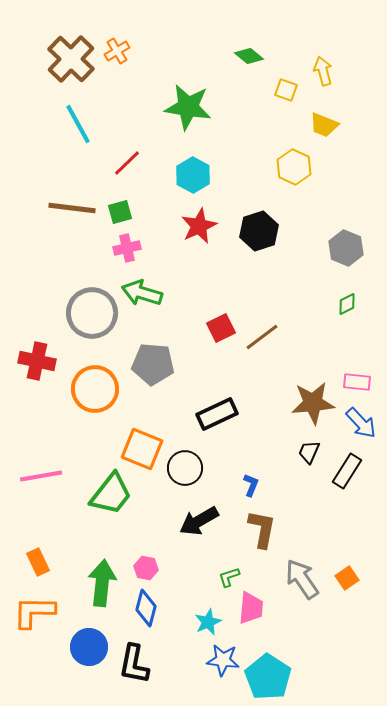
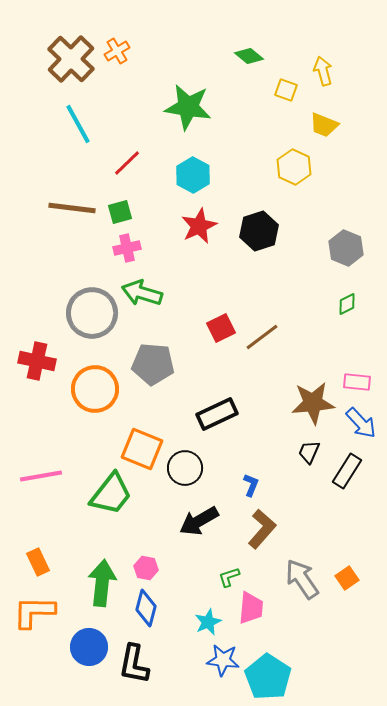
brown L-shape at (262, 529): rotated 30 degrees clockwise
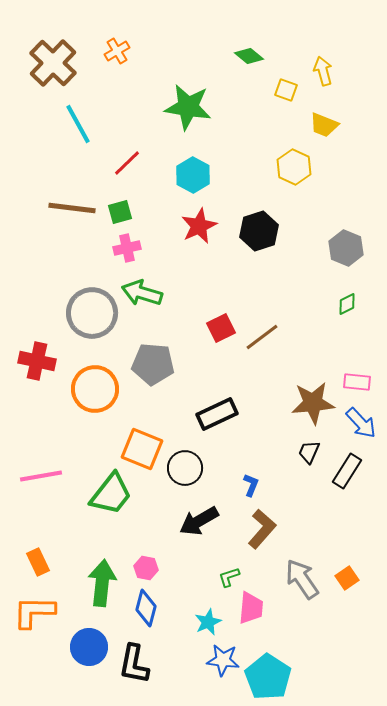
brown cross at (71, 59): moved 18 px left, 4 px down
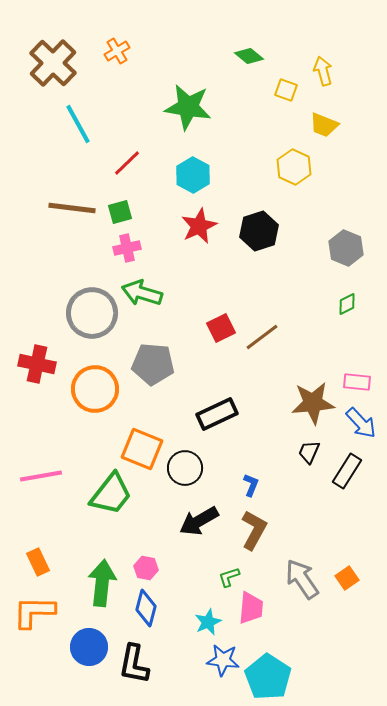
red cross at (37, 361): moved 3 px down
brown L-shape at (262, 529): moved 8 px left, 1 px down; rotated 12 degrees counterclockwise
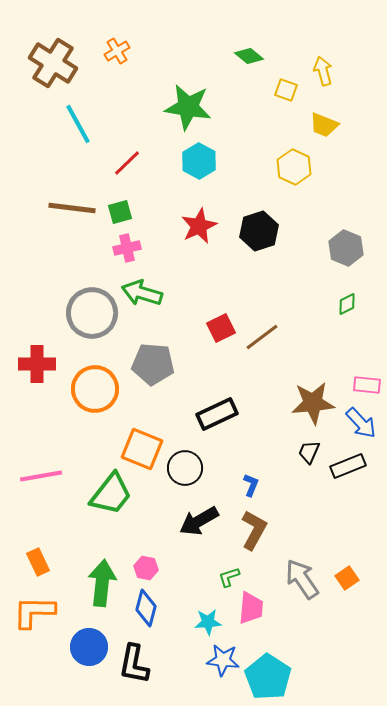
brown cross at (53, 63): rotated 12 degrees counterclockwise
cyan hexagon at (193, 175): moved 6 px right, 14 px up
red cross at (37, 364): rotated 12 degrees counterclockwise
pink rectangle at (357, 382): moved 10 px right, 3 px down
black rectangle at (347, 471): moved 1 px right, 5 px up; rotated 36 degrees clockwise
cyan star at (208, 622): rotated 20 degrees clockwise
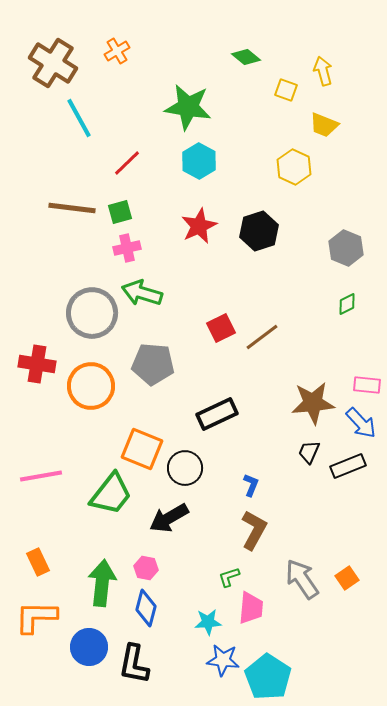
green diamond at (249, 56): moved 3 px left, 1 px down
cyan line at (78, 124): moved 1 px right, 6 px up
red cross at (37, 364): rotated 9 degrees clockwise
orange circle at (95, 389): moved 4 px left, 3 px up
black arrow at (199, 521): moved 30 px left, 3 px up
orange L-shape at (34, 612): moved 2 px right, 5 px down
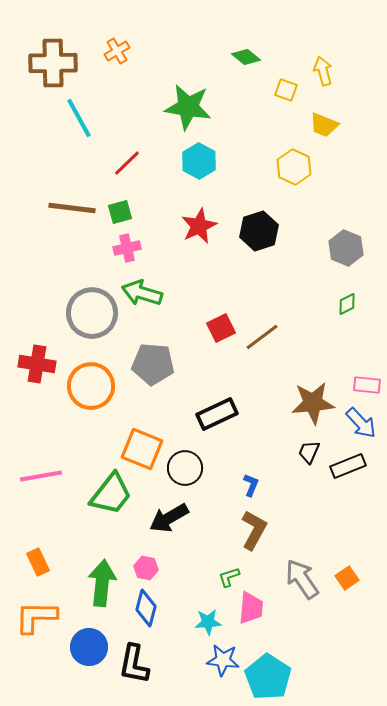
brown cross at (53, 63): rotated 33 degrees counterclockwise
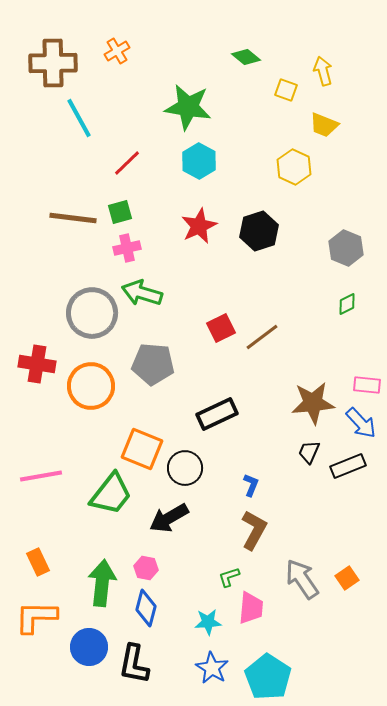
brown line at (72, 208): moved 1 px right, 10 px down
blue star at (223, 660): moved 11 px left, 8 px down; rotated 24 degrees clockwise
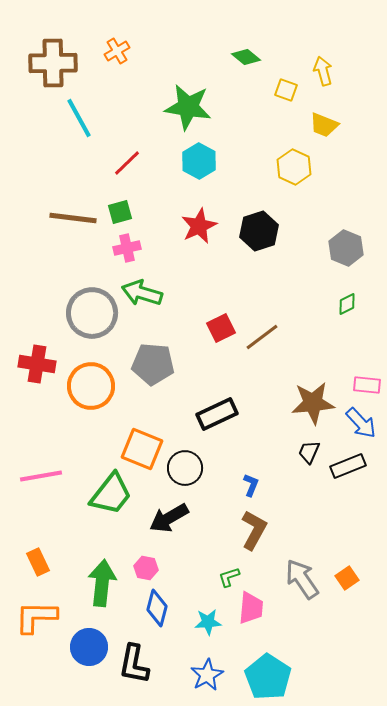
blue diamond at (146, 608): moved 11 px right
blue star at (212, 668): moved 5 px left, 7 px down; rotated 12 degrees clockwise
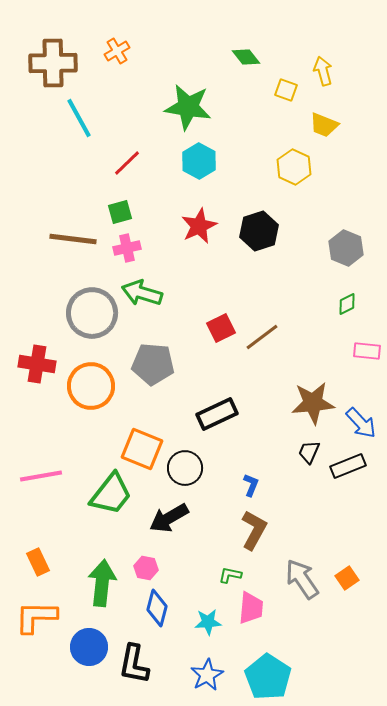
green diamond at (246, 57): rotated 12 degrees clockwise
brown line at (73, 218): moved 21 px down
pink rectangle at (367, 385): moved 34 px up
green L-shape at (229, 577): moved 1 px right, 2 px up; rotated 30 degrees clockwise
